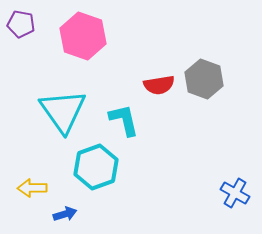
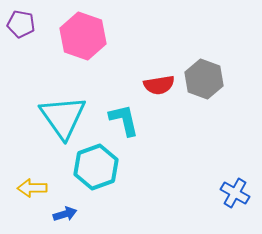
cyan triangle: moved 6 px down
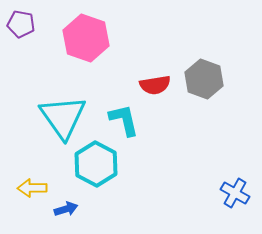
pink hexagon: moved 3 px right, 2 px down
red semicircle: moved 4 px left
cyan hexagon: moved 3 px up; rotated 12 degrees counterclockwise
blue arrow: moved 1 px right, 5 px up
